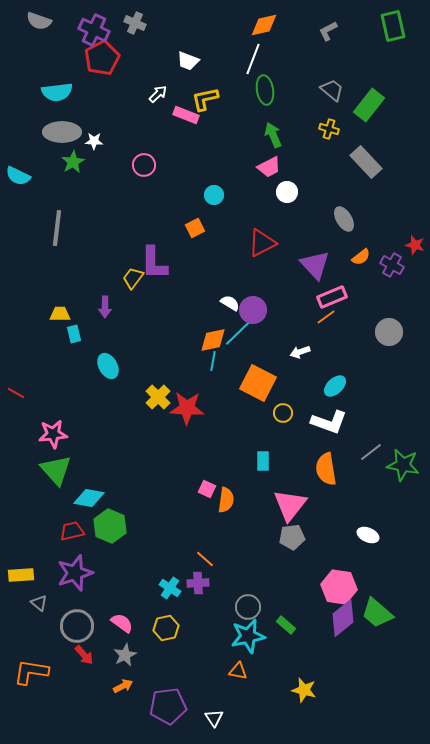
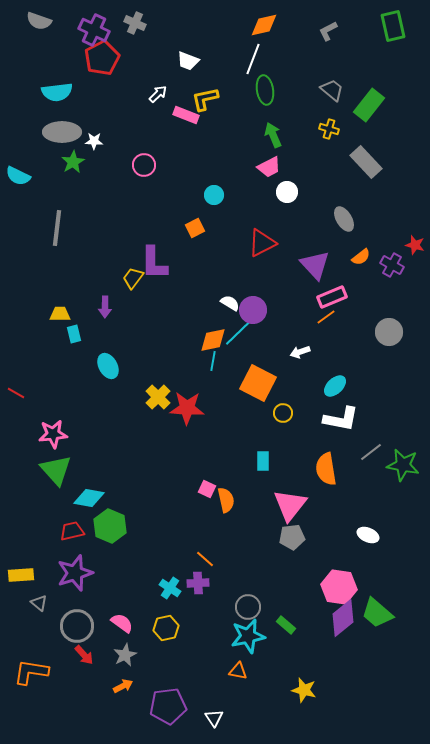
white L-shape at (329, 422): moved 12 px right, 3 px up; rotated 9 degrees counterclockwise
orange semicircle at (226, 500): rotated 20 degrees counterclockwise
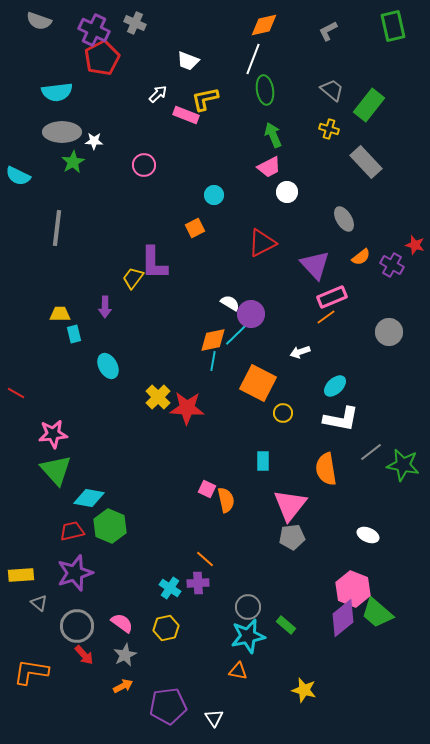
purple circle at (253, 310): moved 2 px left, 4 px down
pink hexagon at (339, 587): moved 14 px right, 2 px down; rotated 12 degrees clockwise
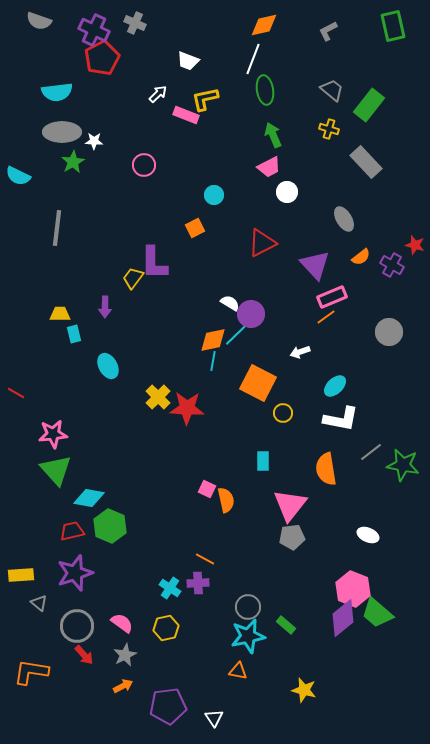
orange line at (205, 559): rotated 12 degrees counterclockwise
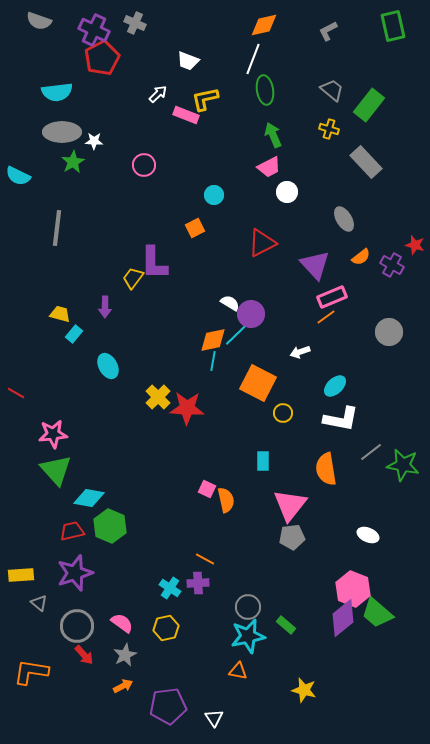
yellow trapezoid at (60, 314): rotated 15 degrees clockwise
cyan rectangle at (74, 334): rotated 54 degrees clockwise
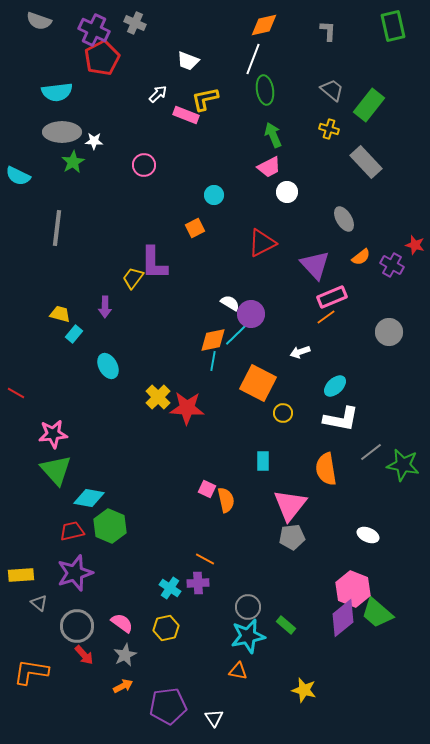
gray L-shape at (328, 31): rotated 120 degrees clockwise
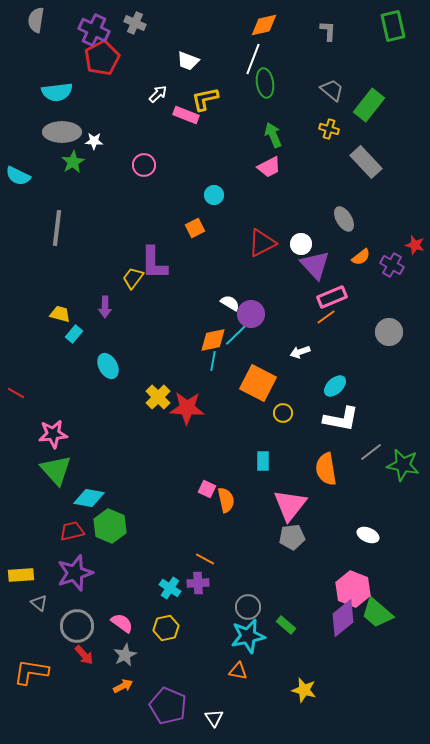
gray semicircle at (39, 21): moved 3 px left, 1 px up; rotated 80 degrees clockwise
green ellipse at (265, 90): moved 7 px up
white circle at (287, 192): moved 14 px right, 52 px down
purple pentagon at (168, 706): rotated 30 degrees clockwise
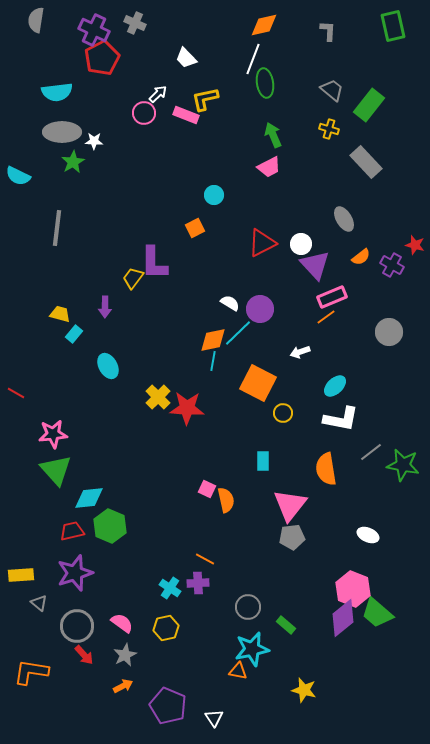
white trapezoid at (188, 61): moved 2 px left, 3 px up; rotated 25 degrees clockwise
pink circle at (144, 165): moved 52 px up
purple circle at (251, 314): moved 9 px right, 5 px up
cyan diamond at (89, 498): rotated 16 degrees counterclockwise
cyan star at (248, 636): moved 4 px right, 13 px down
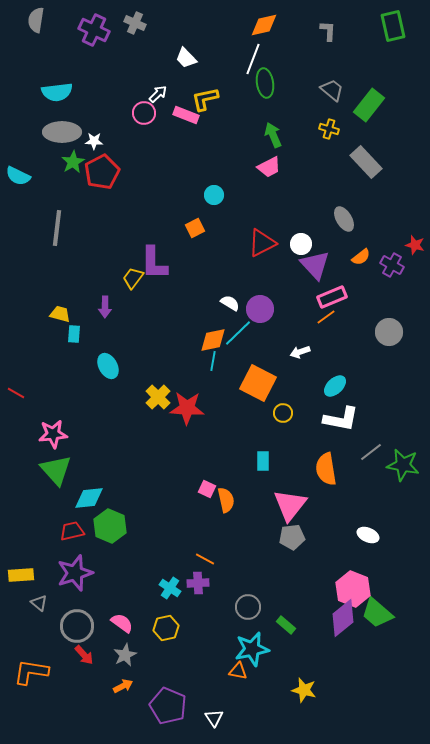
red pentagon at (102, 58): moved 114 px down
cyan rectangle at (74, 334): rotated 36 degrees counterclockwise
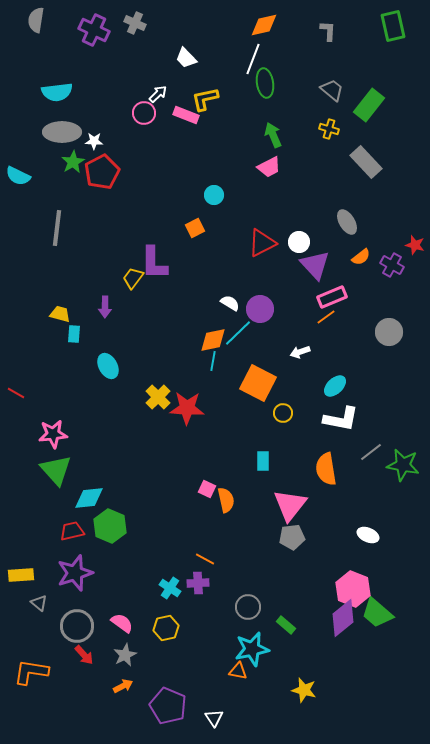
gray ellipse at (344, 219): moved 3 px right, 3 px down
white circle at (301, 244): moved 2 px left, 2 px up
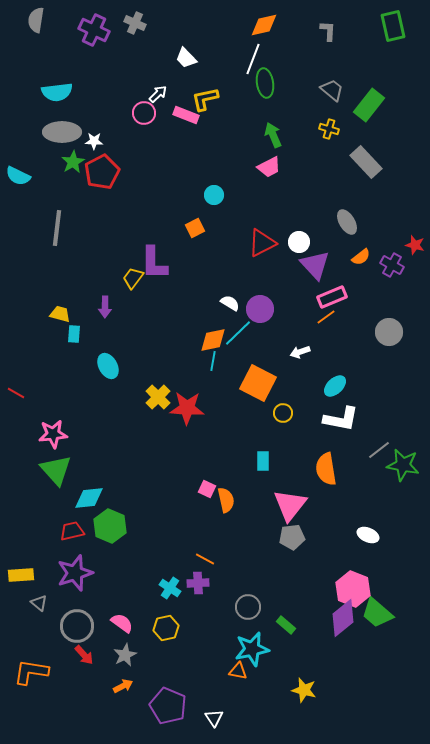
gray line at (371, 452): moved 8 px right, 2 px up
